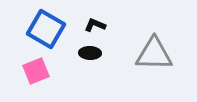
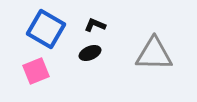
black ellipse: rotated 25 degrees counterclockwise
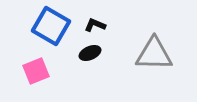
blue square: moved 5 px right, 3 px up
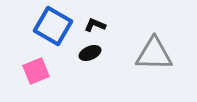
blue square: moved 2 px right
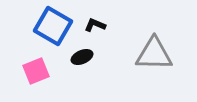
black ellipse: moved 8 px left, 4 px down
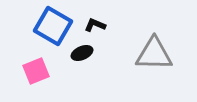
black ellipse: moved 4 px up
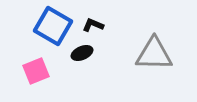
black L-shape: moved 2 px left
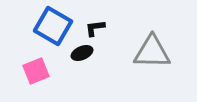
black L-shape: moved 2 px right, 3 px down; rotated 30 degrees counterclockwise
gray triangle: moved 2 px left, 2 px up
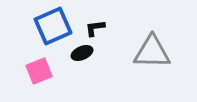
blue square: rotated 36 degrees clockwise
pink square: moved 3 px right
